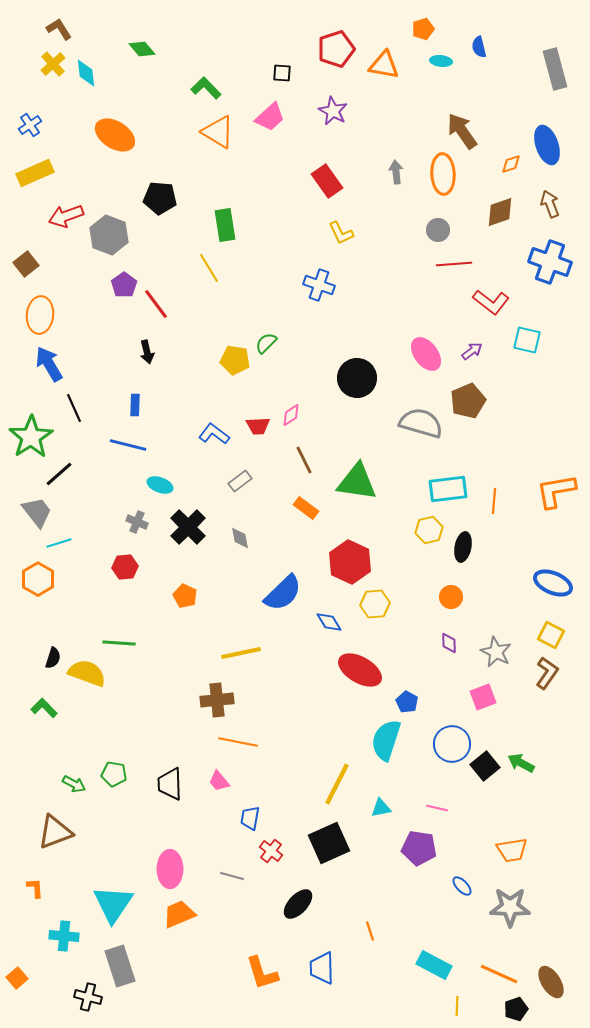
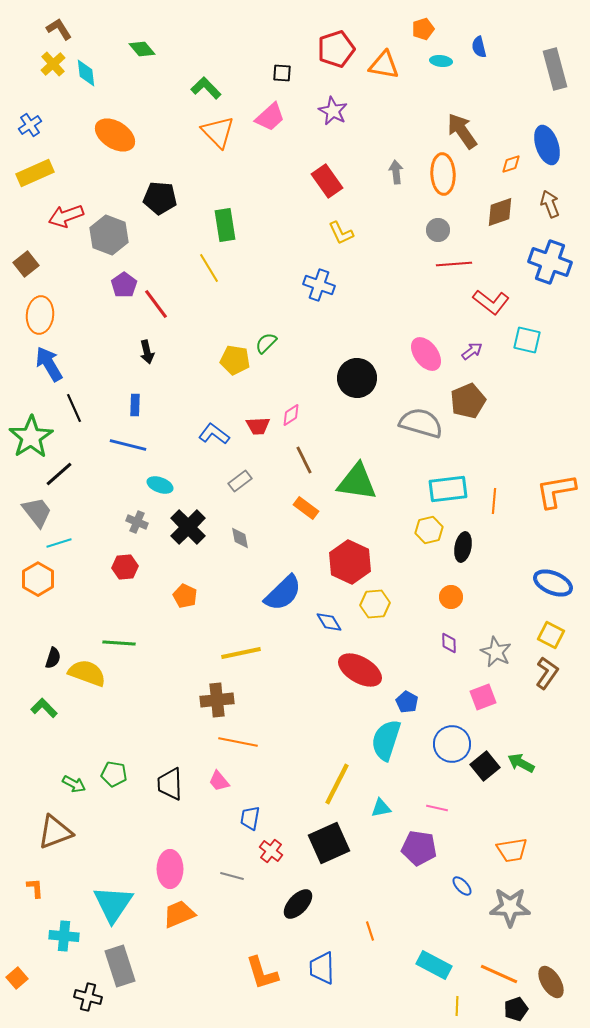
orange triangle at (218, 132): rotated 15 degrees clockwise
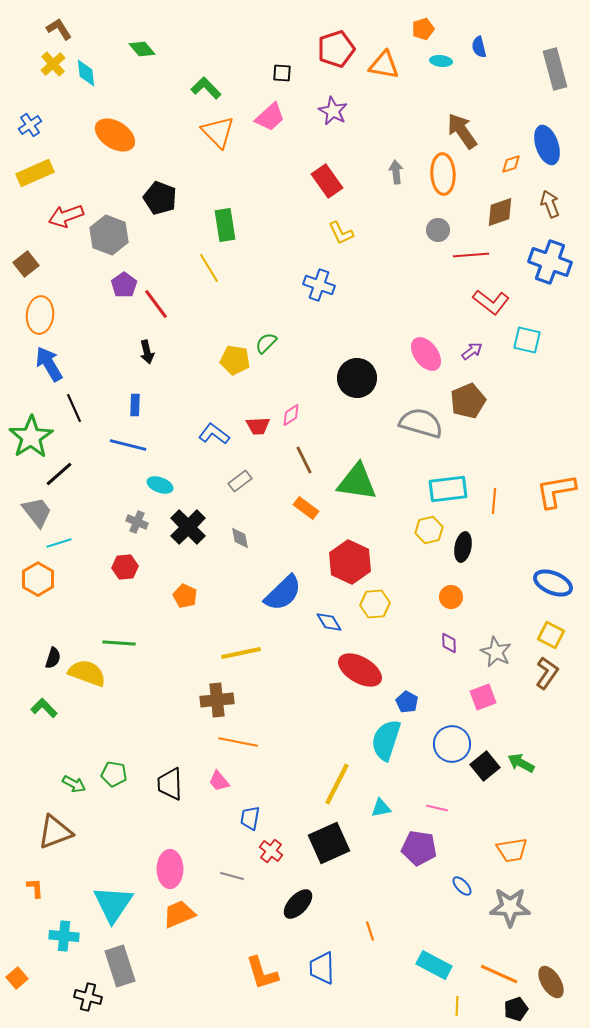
black pentagon at (160, 198): rotated 16 degrees clockwise
red line at (454, 264): moved 17 px right, 9 px up
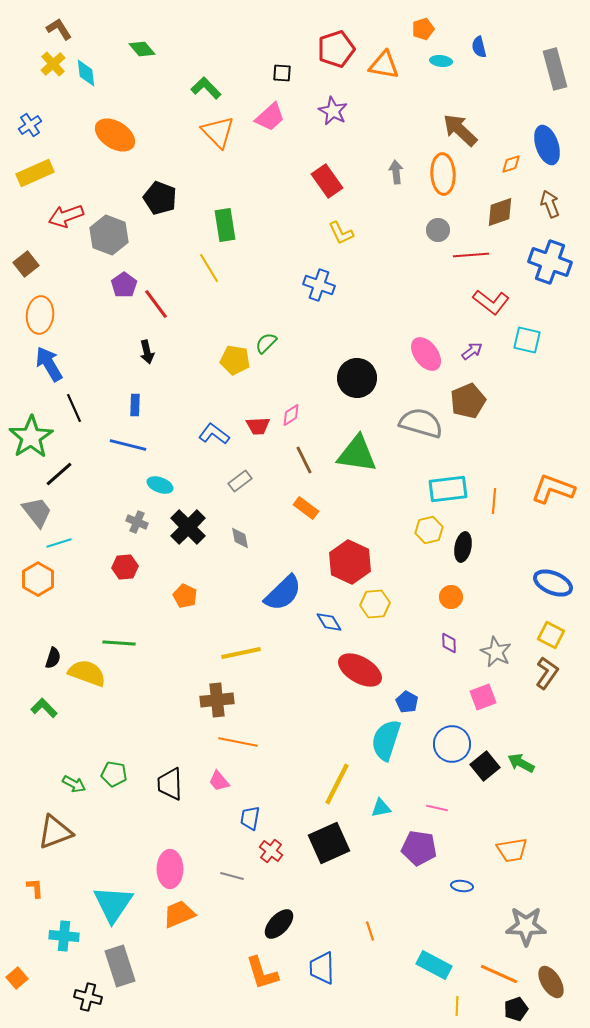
brown arrow at (462, 131): moved 2 px left, 1 px up; rotated 12 degrees counterclockwise
green triangle at (357, 482): moved 28 px up
orange L-shape at (556, 491): moved 3 px left, 2 px up; rotated 30 degrees clockwise
blue ellipse at (462, 886): rotated 40 degrees counterclockwise
black ellipse at (298, 904): moved 19 px left, 20 px down
gray star at (510, 907): moved 16 px right, 19 px down
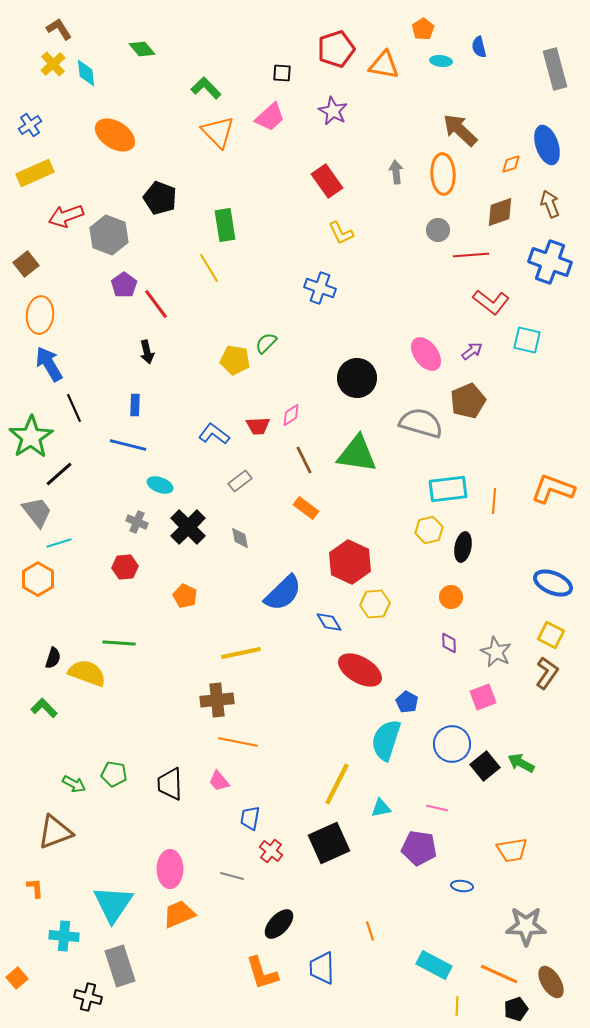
orange pentagon at (423, 29): rotated 15 degrees counterclockwise
blue cross at (319, 285): moved 1 px right, 3 px down
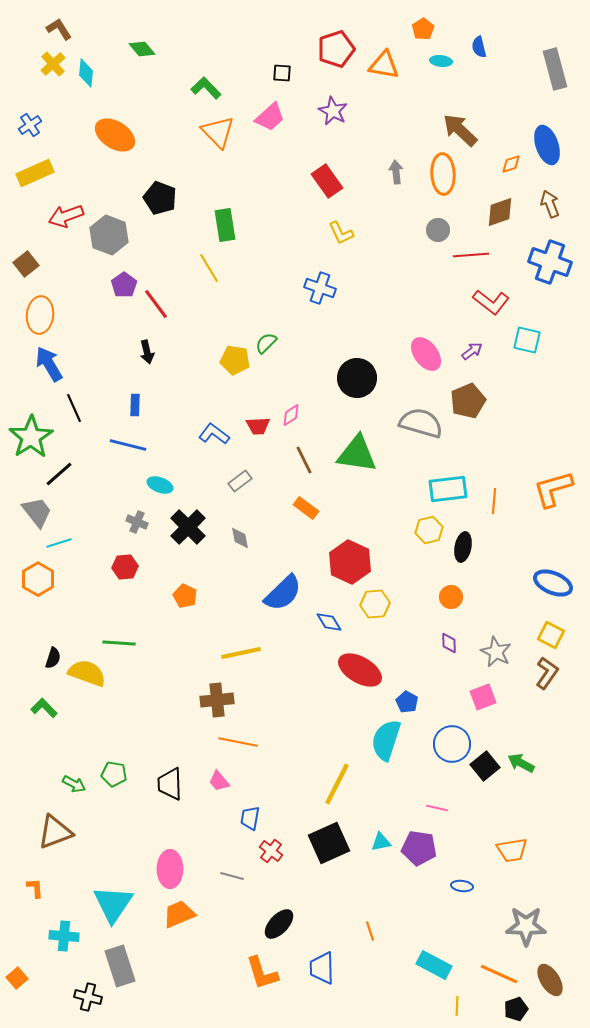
cyan diamond at (86, 73): rotated 12 degrees clockwise
orange L-shape at (553, 489): rotated 36 degrees counterclockwise
cyan triangle at (381, 808): moved 34 px down
brown ellipse at (551, 982): moved 1 px left, 2 px up
